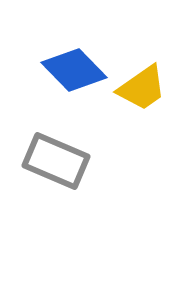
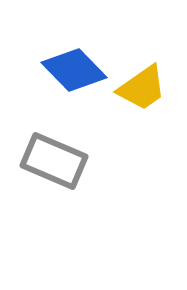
gray rectangle: moved 2 px left
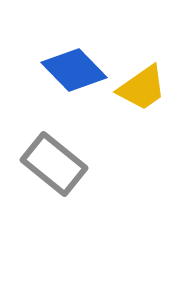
gray rectangle: moved 3 px down; rotated 16 degrees clockwise
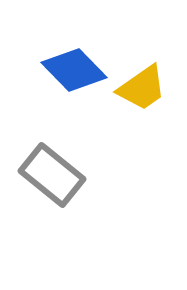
gray rectangle: moved 2 px left, 11 px down
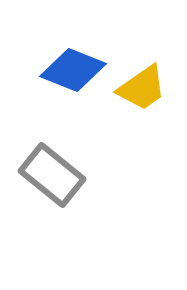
blue diamond: moved 1 px left; rotated 24 degrees counterclockwise
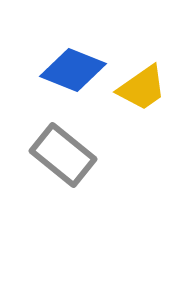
gray rectangle: moved 11 px right, 20 px up
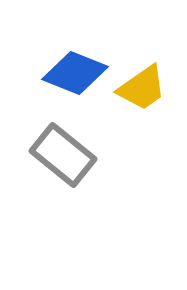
blue diamond: moved 2 px right, 3 px down
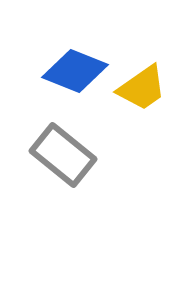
blue diamond: moved 2 px up
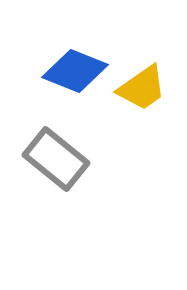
gray rectangle: moved 7 px left, 4 px down
